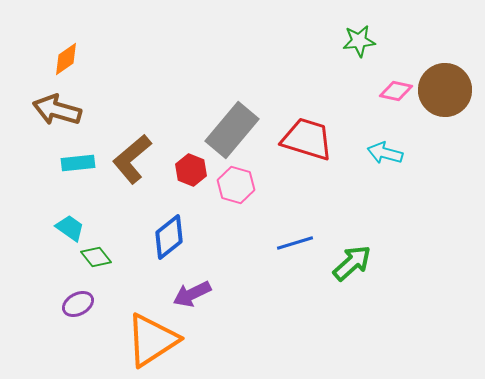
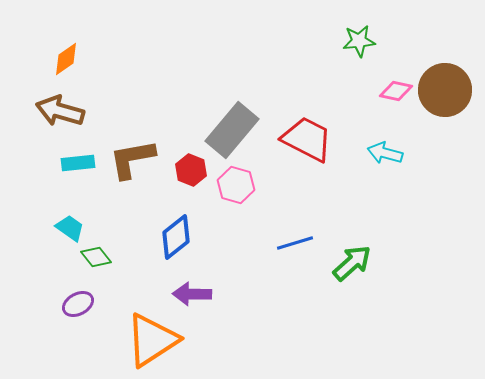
brown arrow: moved 3 px right, 1 px down
red trapezoid: rotated 10 degrees clockwise
brown L-shape: rotated 30 degrees clockwise
blue diamond: moved 7 px right
purple arrow: rotated 27 degrees clockwise
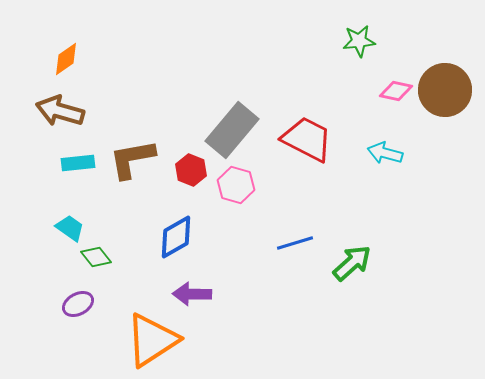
blue diamond: rotated 9 degrees clockwise
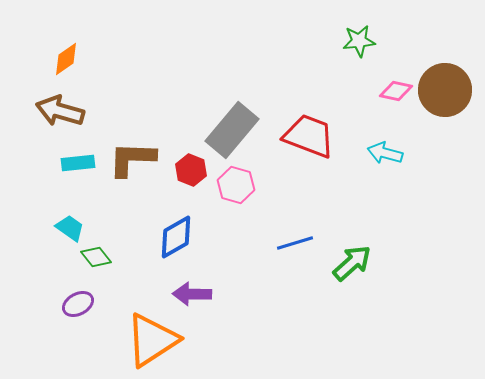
red trapezoid: moved 2 px right, 3 px up; rotated 6 degrees counterclockwise
brown L-shape: rotated 12 degrees clockwise
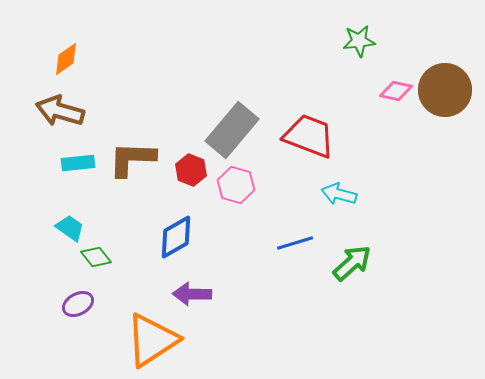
cyan arrow: moved 46 px left, 41 px down
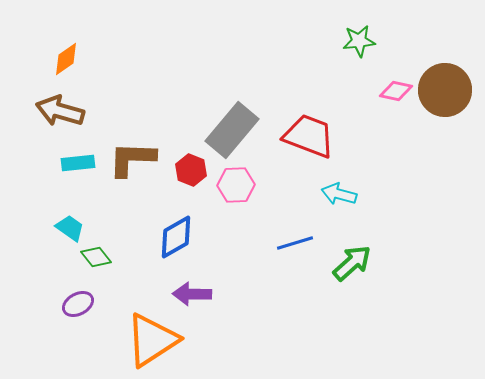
pink hexagon: rotated 18 degrees counterclockwise
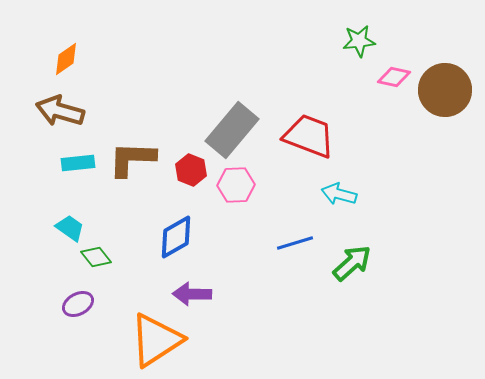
pink diamond: moved 2 px left, 14 px up
orange triangle: moved 4 px right
